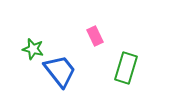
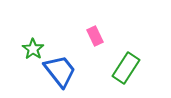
green star: rotated 20 degrees clockwise
green rectangle: rotated 16 degrees clockwise
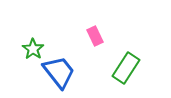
blue trapezoid: moved 1 px left, 1 px down
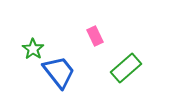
green rectangle: rotated 16 degrees clockwise
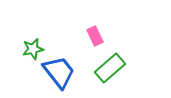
green star: rotated 25 degrees clockwise
green rectangle: moved 16 px left
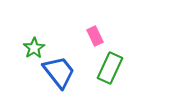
green star: moved 1 px right, 1 px up; rotated 20 degrees counterclockwise
green rectangle: rotated 24 degrees counterclockwise
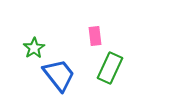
pink rectangle: rotated 18 degrees clockwise
blue trapezoid: moved 3 px down
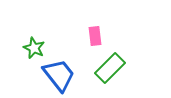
green star: rotated 15 degrees counterclockwise
green rectangle: rotated 20 degrees clockwise
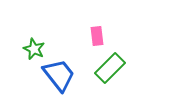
pink rectangle: moved 2 px right
green star: moved 1 px down
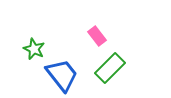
pink rectangle: rotated 30 degrees counterclockwise
blue trapezoid: moved 3 px right
